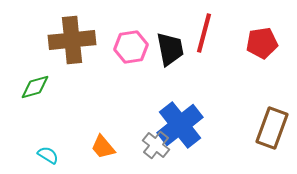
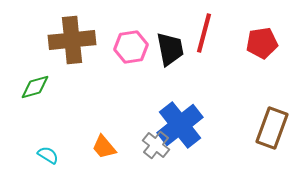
orange trapezoid: moved 1 px right
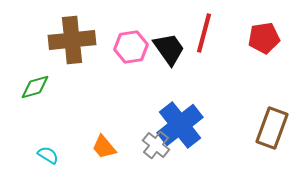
red pentagon: moved 2 px right, 5 px up
black trapezoid: moved 1 px left; rotated 24 degrees counterclockwise
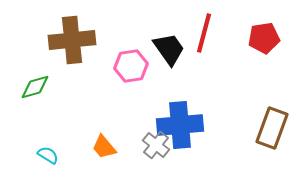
pink hexagon: moved 19 px down
blue cross: rotated 33 degrees clockwise
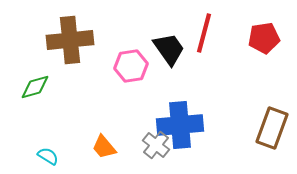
brown cross: moved 2 px left
cyan semicircle: moved 1 px down
